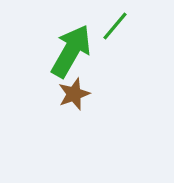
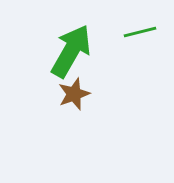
green line: moved 25 px right, 6 px down; rotated 36 degrees clockwise
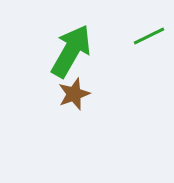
green line: moved 9 px right, 4 px down; rotated 12 degrees counterclockwise
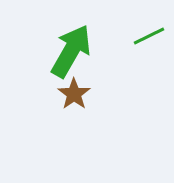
brown star: rotated 16 degrees counterclockwise
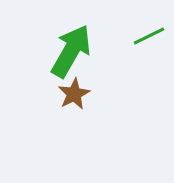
brown star: rotated 8 degrees clockwise
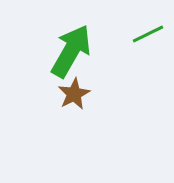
green line: moved 1 px left, 2 px up
